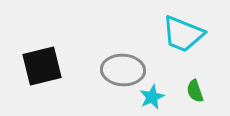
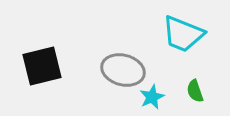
gray ellipse: rotated 12 degrees clockwise
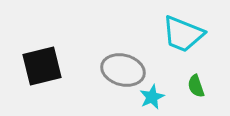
green semicircle: moved 1 px right, 5 px up
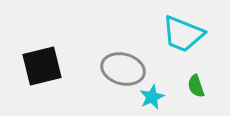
gray ellipse: moved 1 px up
